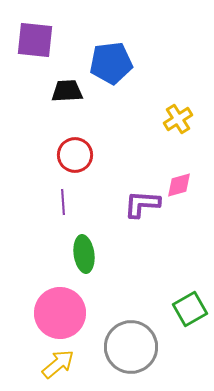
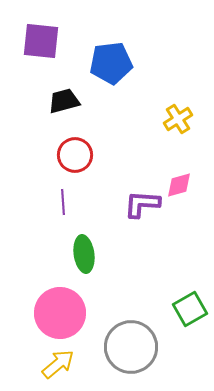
purple square: moved 6 px right, 1 px down
black trapezoid: moved 3 px left, 10 px down; rotated 12 degrees counterclockwise
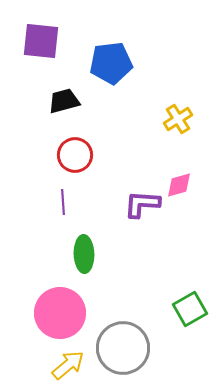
green ellipse: rotated 6 degrees clockwise
gray circle: moved 8 px left, 1 px down
yellow arrow: moved 10 px right, 1 px down
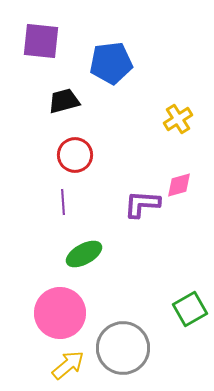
green ellipse: rotated 63 degrees clockwise
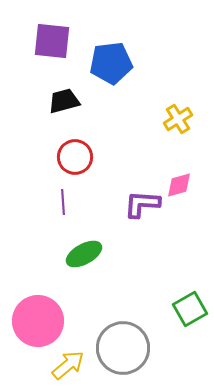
purple square: moved 11 px right
red circle: moved 2 px down
pink circle: moved 22 px left, 8 px down
